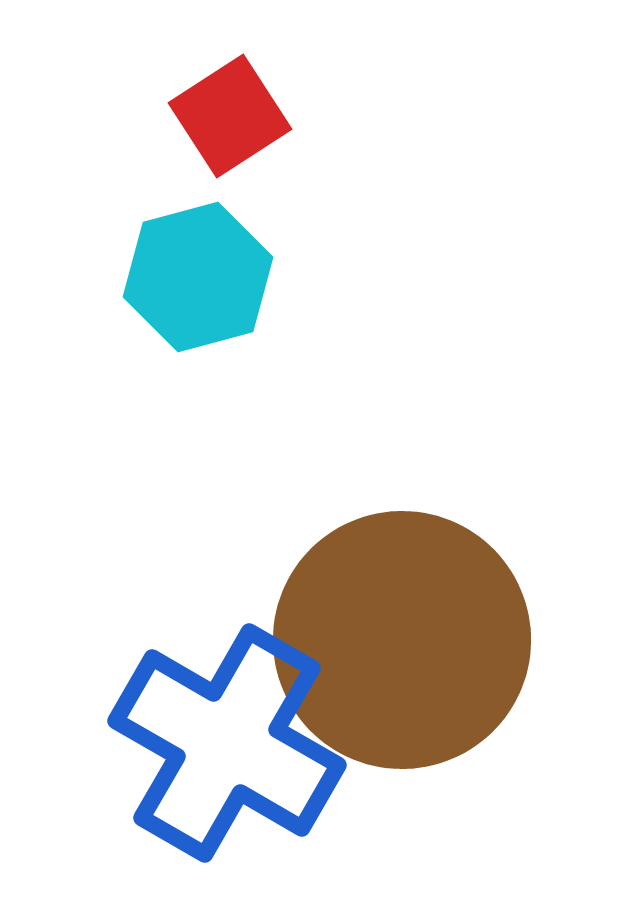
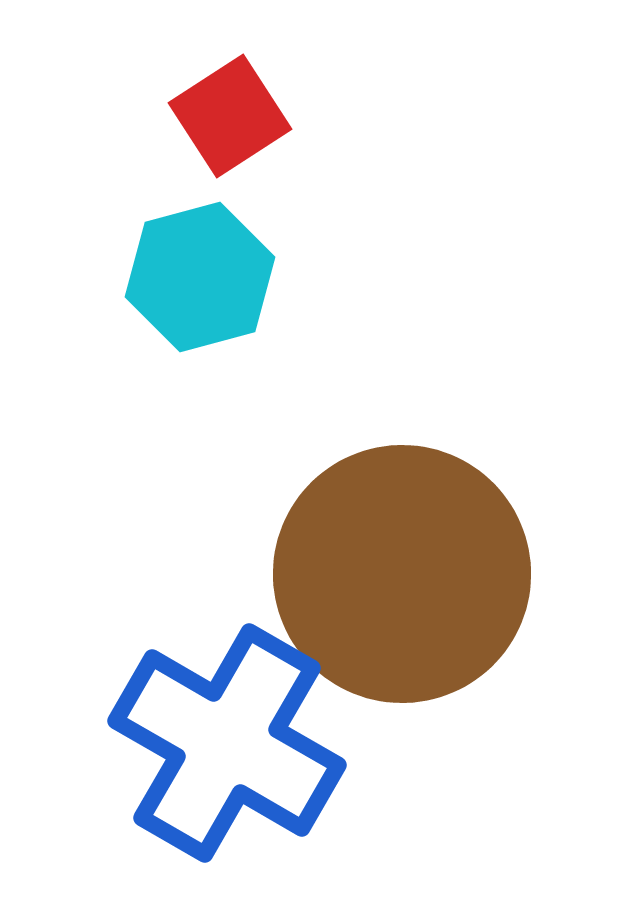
cyan hexagon: moved 2 px right
brown circle: moved 66 px up
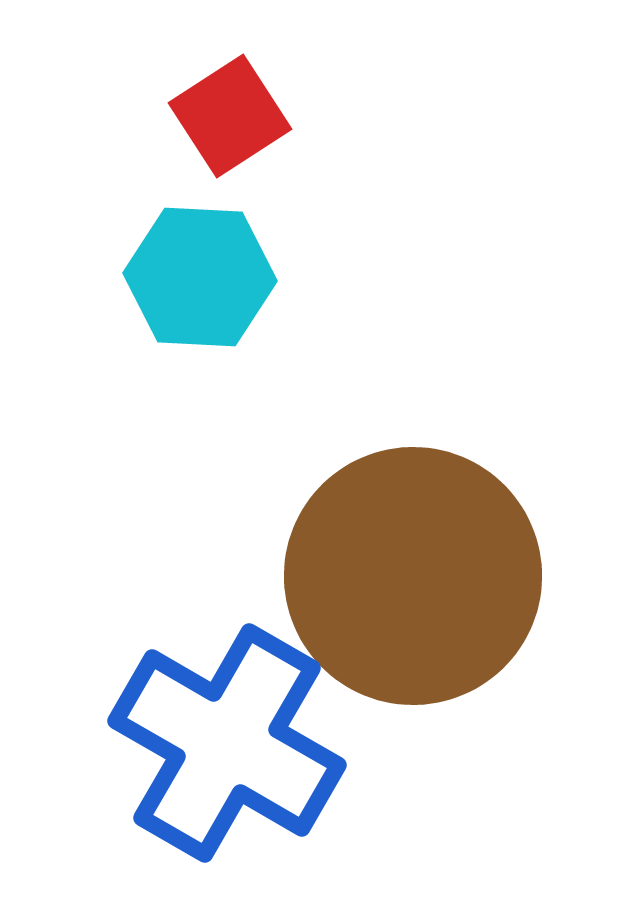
cyan hexagon: rotated 18 degrees clockwise
brown circle: moved 11 px right, 2 px down
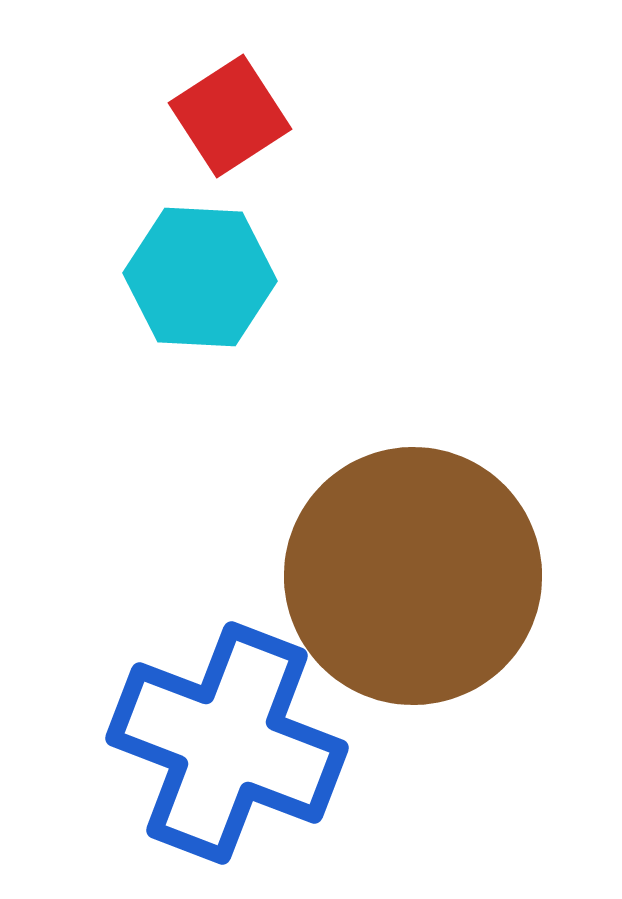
blue cross: rotated 9 degrees counterclockwise
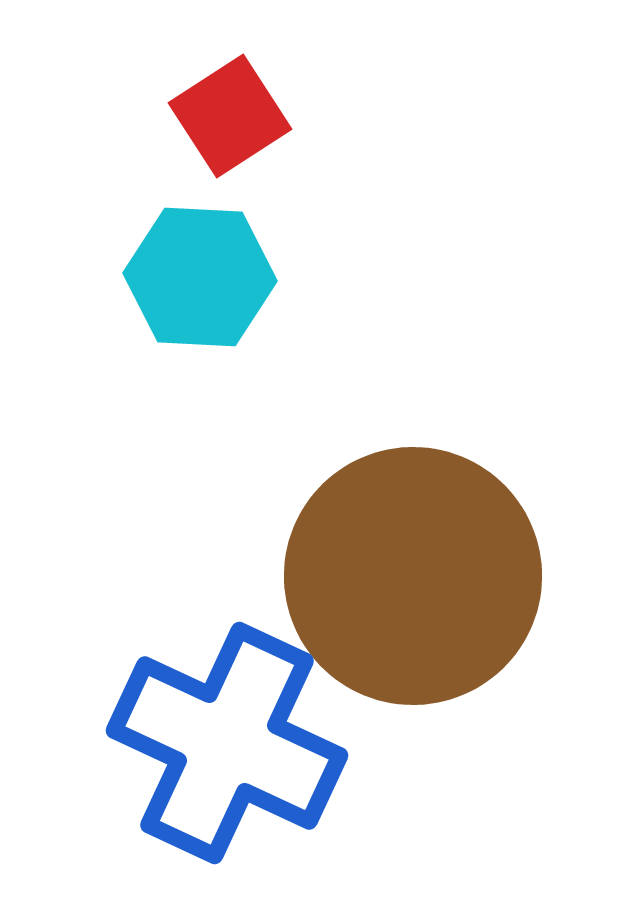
blue cross: rotated 4 degrees clockwise
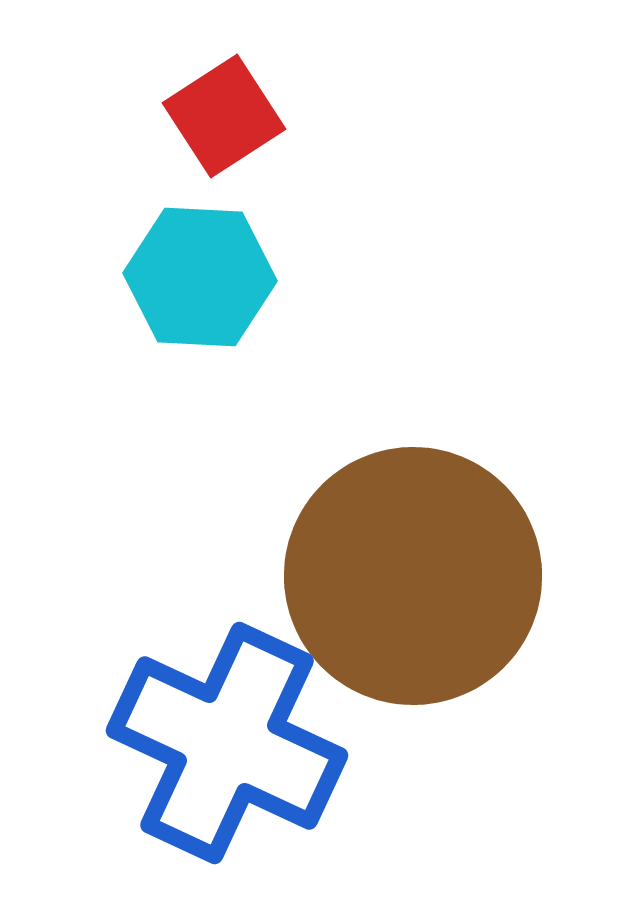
red square: moved 6 px left
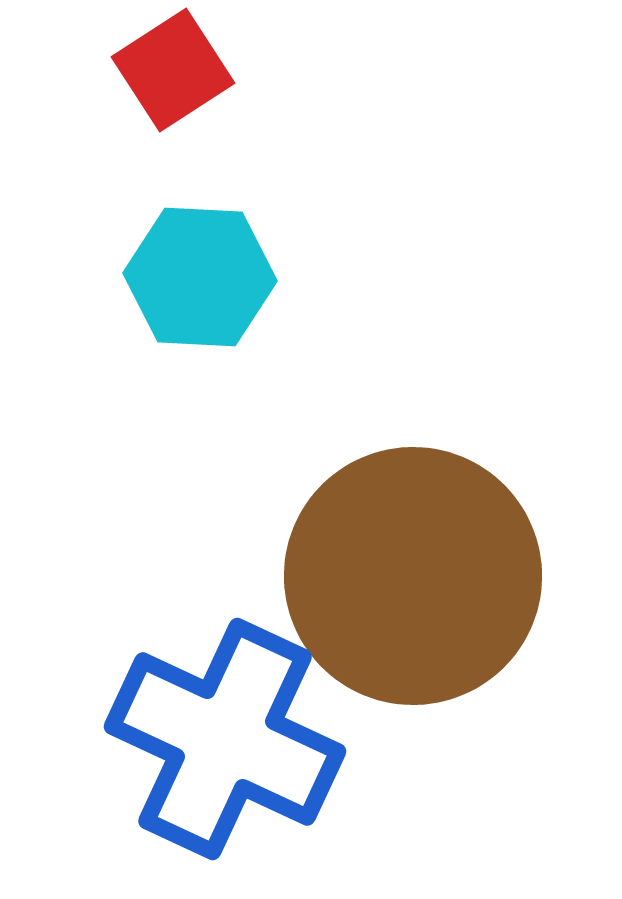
red square: moved 51 px left, 46 px up
blue cross: moved 2 px left, 4 px up
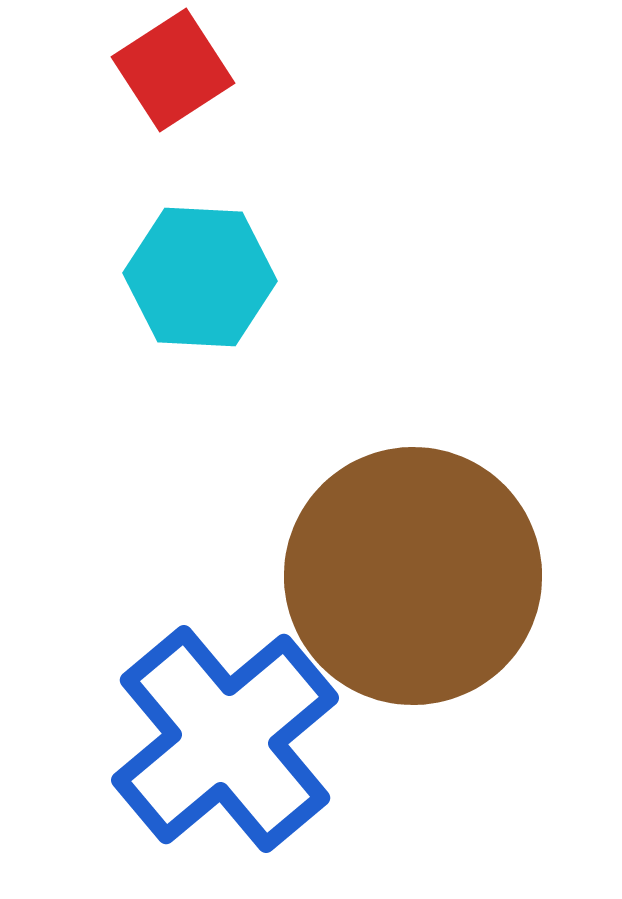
blue cross: rotated 25 degrees clockwise
